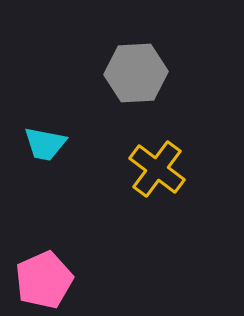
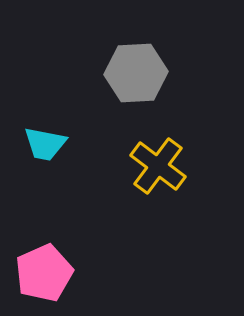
yellow cross: moved 1 px right, 3 px up
pink pentagon: moved 7 px up
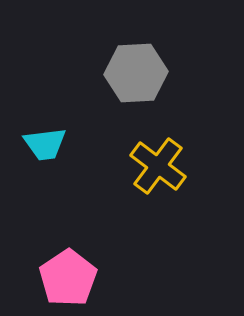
cyan trapezoid: rotated 18 degrees counterclockwise
pink pentagon: moved 24 px right, 5 px down; rotated 10 degrees counterclockwise
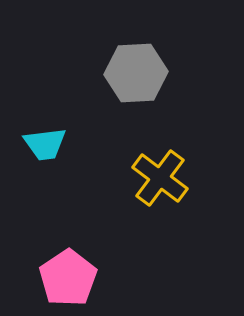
yellow cross: moved 2 px right, 12 px down
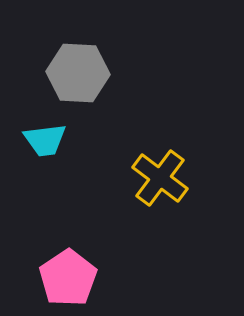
gray hexagon: moved 58 px left; rotated 6 degrees clockwise
cyan trapezoid: moved 4 px up
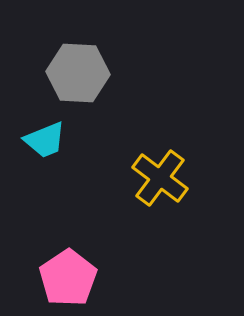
cyan trapezoid: rotated 15 degrees counterclockwise
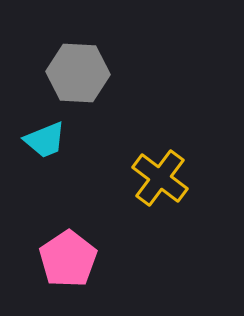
pink pentagon: moved 19 px up
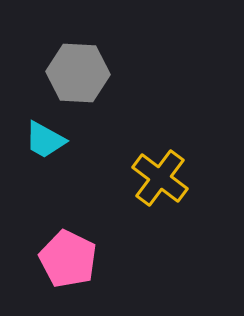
cyan trapezoid: rotated 51 degrees clockwise
pink pentagon: rotated 12 degrees counterclockwise
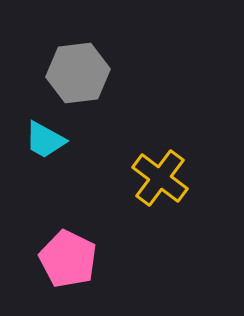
gray hexagon: rotated 10 degrees counterclockwise
